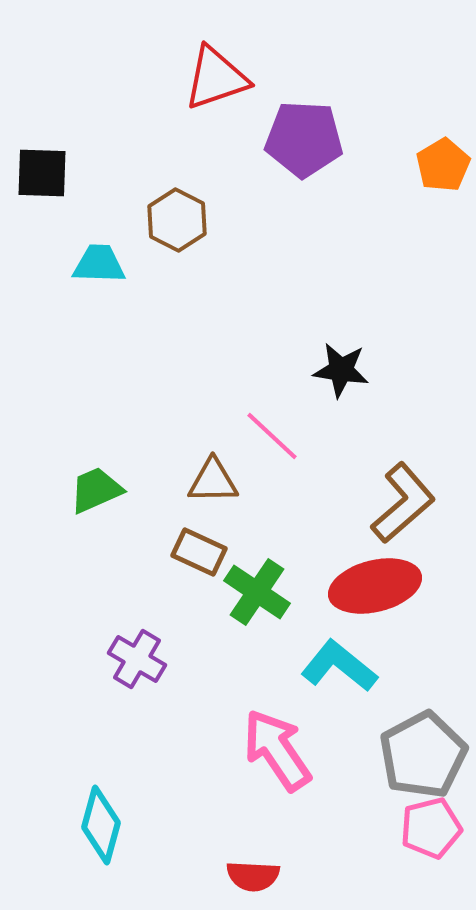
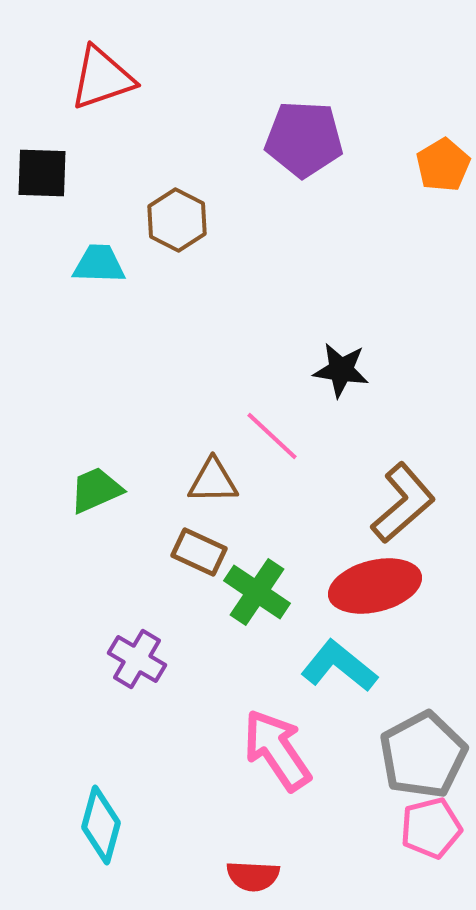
red triangle: moved 114 px left
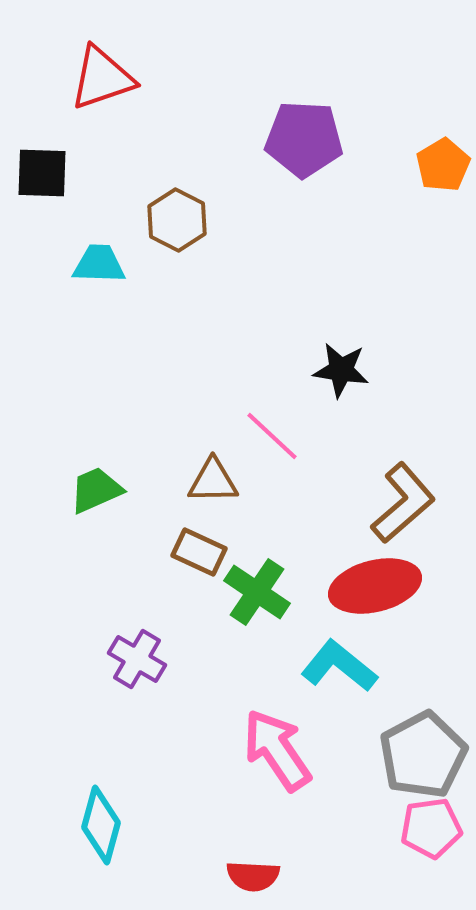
pink pentagon: rotated 6 degrees clockwise
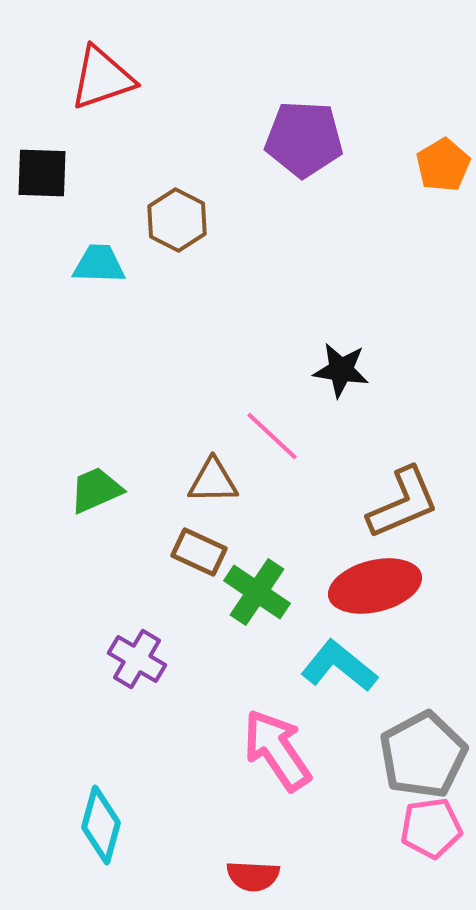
brown L-shape: rotated 18 degrees clockwise
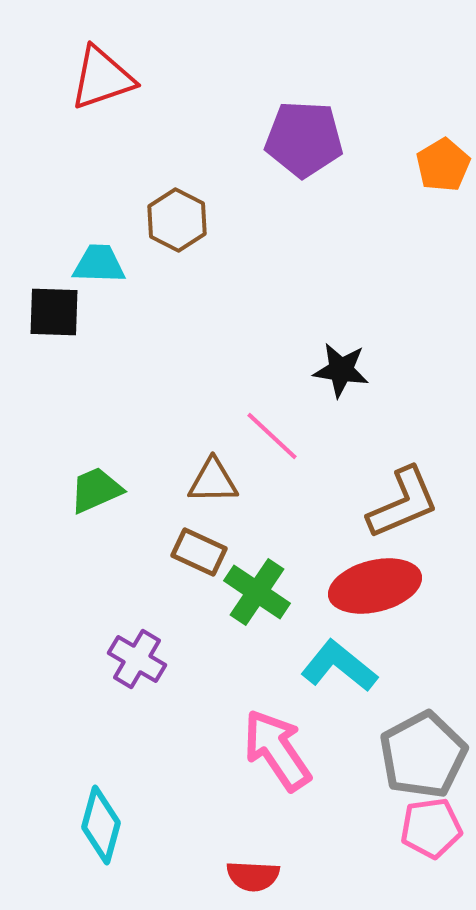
black square: moved 12 px right, 139 px down
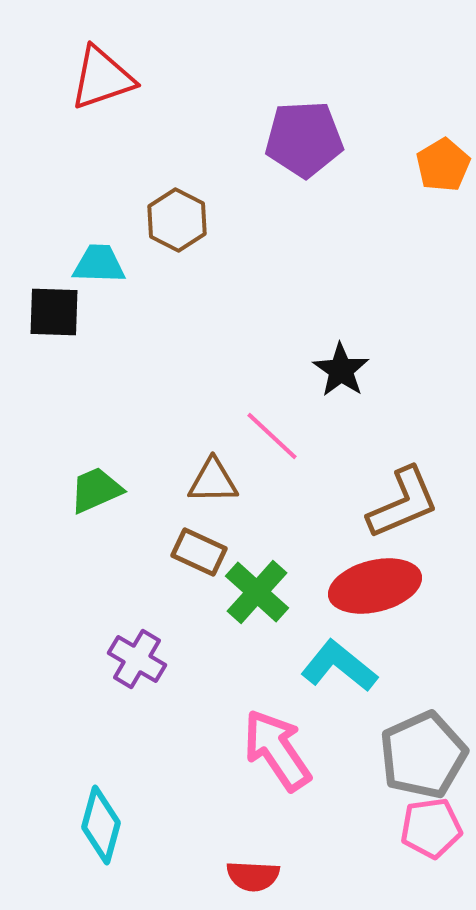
purple pentagon: rotated 6 degrees counterclockwise
black star: rotated 26 degrees clockwise
green cross: rotated 8 degrees clockwise
gray pentagon: rotated 4 degrees clockwise
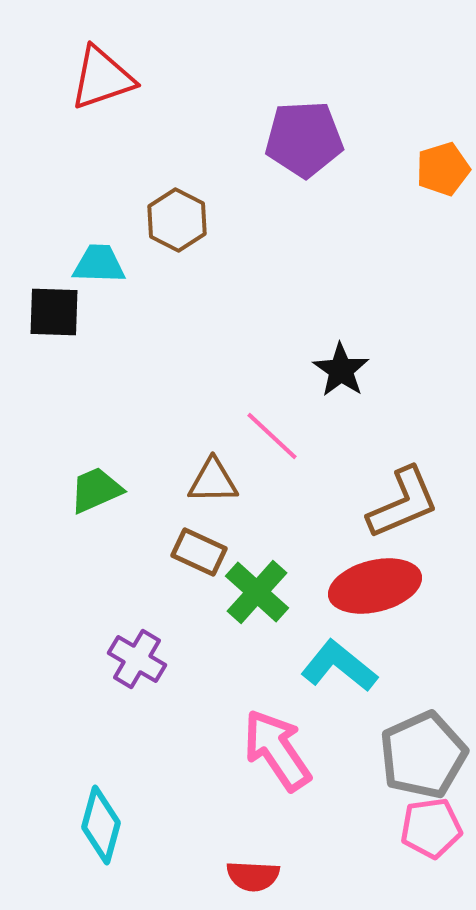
orange pentagon: moved 4 px down; rotated 14 degrees clockwise
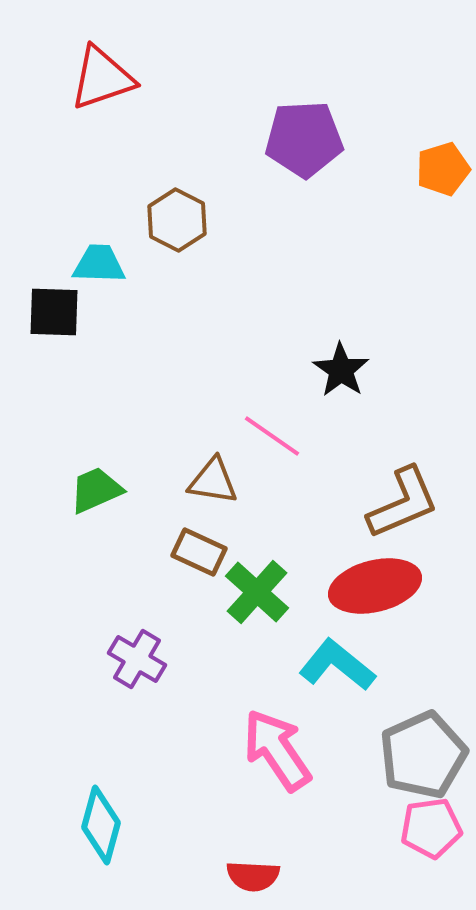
pink line: rotated 8 degrees counterclockwise
brown triangle: rotated 10 degrees clockwise
cyan L-shape: moved 2 px left, 1 px up
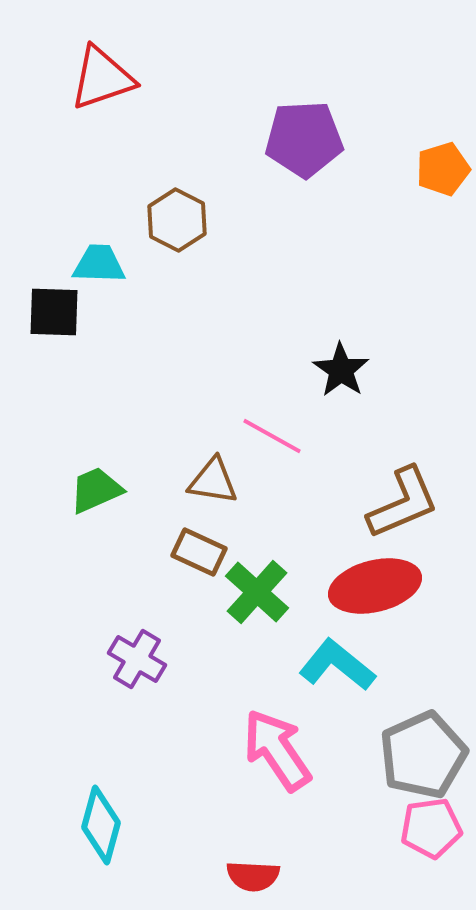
pink line: rotated 6 degrees counterclockwise
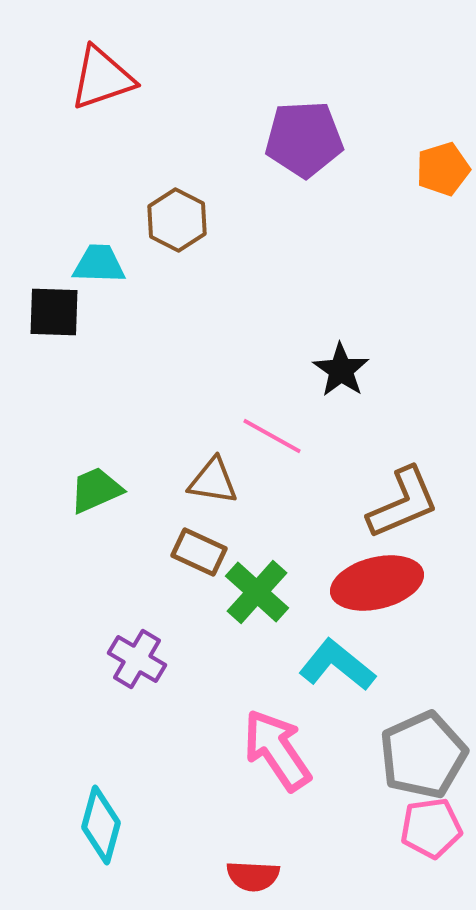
red ellipse: moved 2 px right, 3 px up
